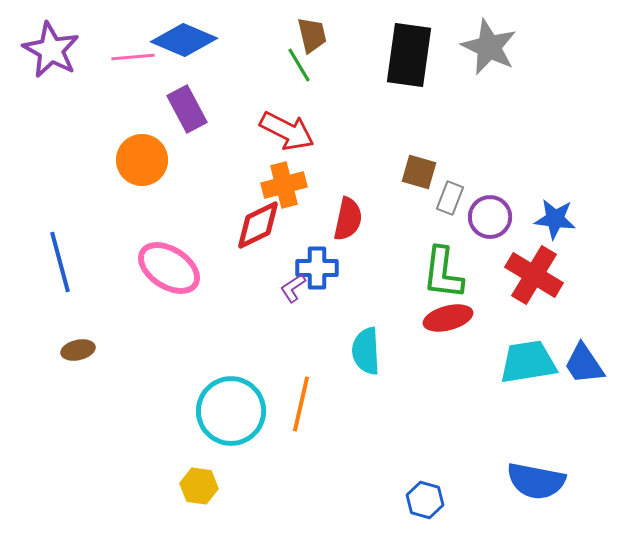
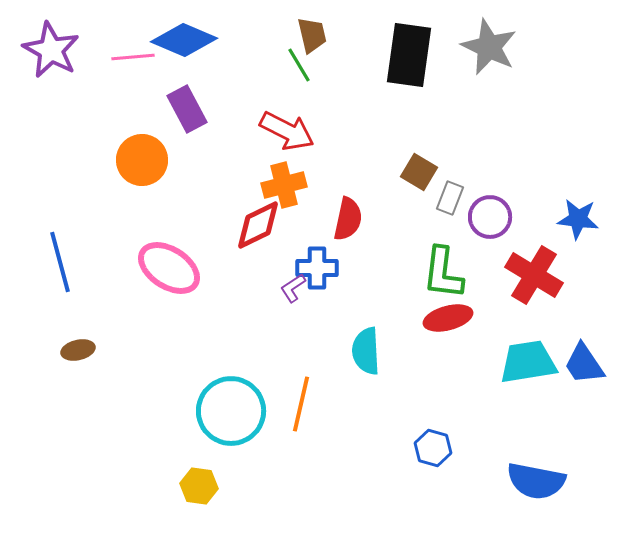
brown square: rotated 15 degrees clockwise
blue star: moved 23 px right
blue hexagon: moved 8 px right, 52 px up
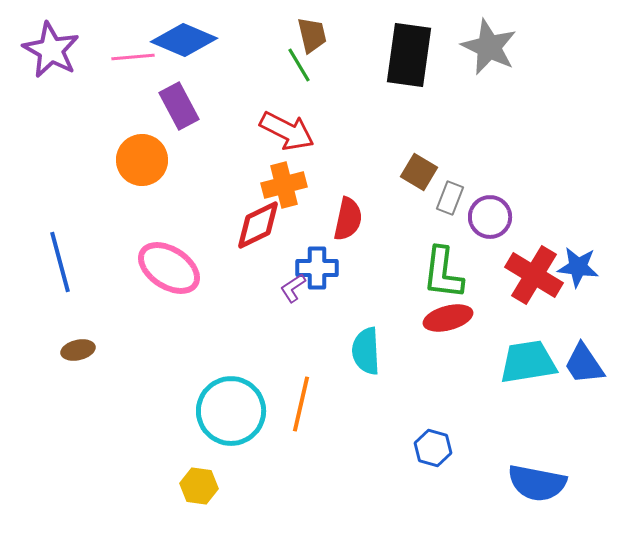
purple rectangle: moved 8 px left, 3 px up
blue star: moved 48 px down
blue semicircle: moved 1 px right, 2 px down
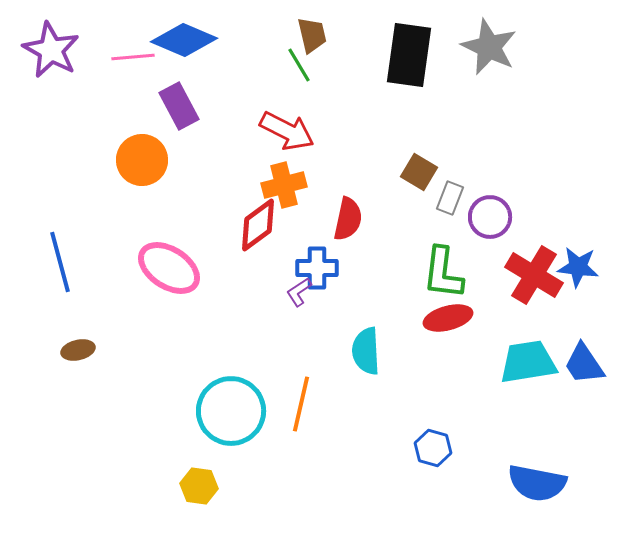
red diamond: rotated 10 degrees counterclockwise
purple L-shape: moved 6 px right, 4 px down
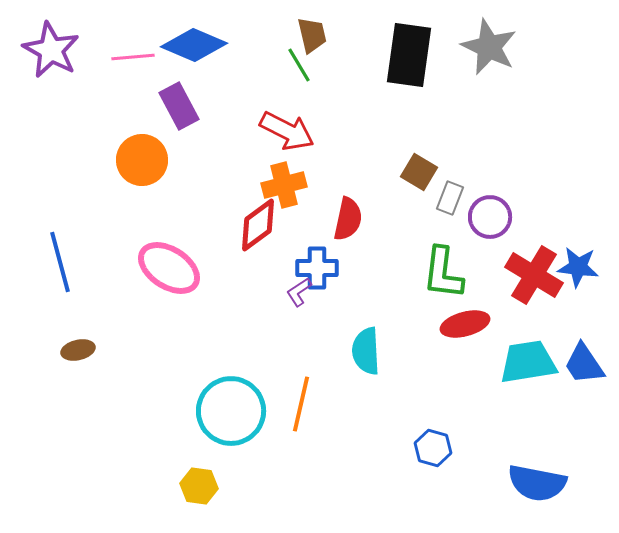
blue diamond: moved 10 px right, 5 px down
red ellipse: moved 17 px right, 6 px down
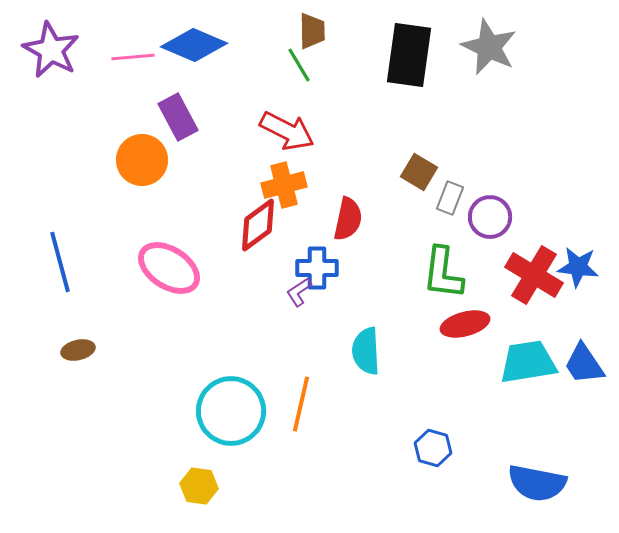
brown trapezoid: moved 4 px up; rotated 12 degrees clockwise
purple rectangle: moved 1 px left, 11 px down
